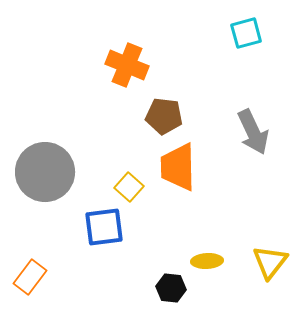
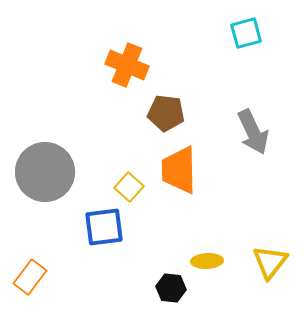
brown pentagon: moved 2 px right, 3 px up
orange trapezoid: moved 1 px right, 3 px down
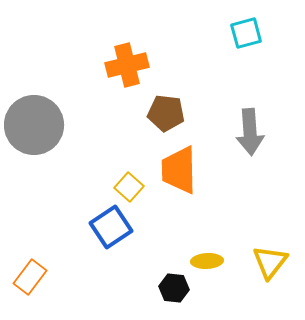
orange cross: rotated 36 degrees counterclockwise
gray arrow: moved 3 px left; rotated 21 degrees clockwise
gray circle: moved 11 px left, 47 px up
blue square: moved 7 px right; rotated 27 degrees counterclockwise
black hexagon: moved 3 px right
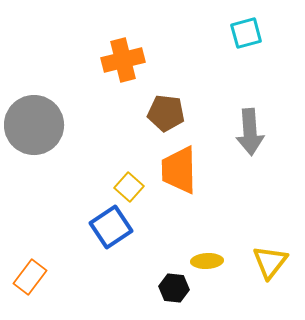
orange cross: moved 4 px left, 5 px up
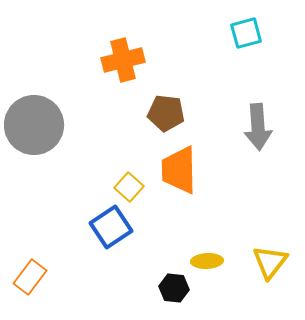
gray arrow: moved 8 px right, 5 px up
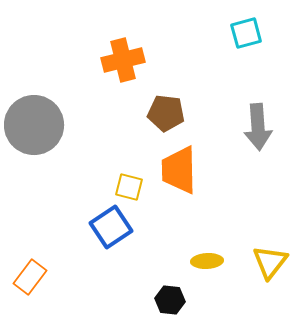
yellow square: rotated 28 degrees counterclockwise
black hexagon: moved 4 px left, 12 px down
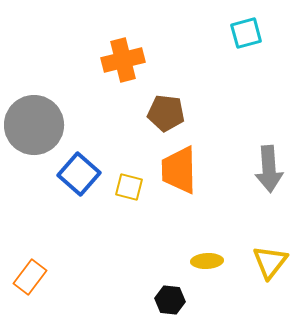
gray arrow: moved 11 px right, 42 px down
blue square: moved 32 px left, 53 px up; rotated 15 degrees counterclockwise
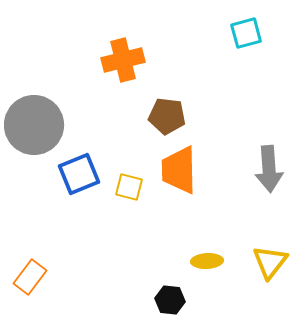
brown pentagon: moved 1 px right, 3 px down
blue square: rotated 27 degrees clockwise
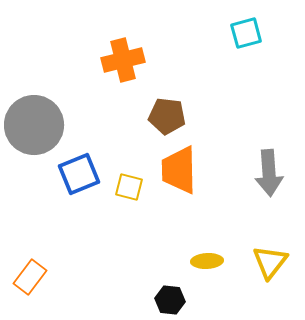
gray arrow: moved 4 px down
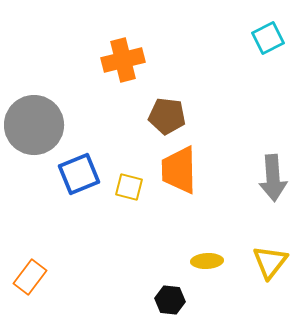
cyan square: moved 22 px right, 5 px down; rotated 12 degrees counterclockwise
gray arrow: moved 4 px right, 5 px down
